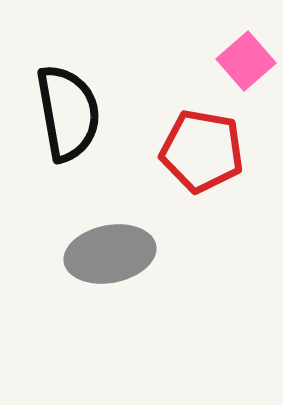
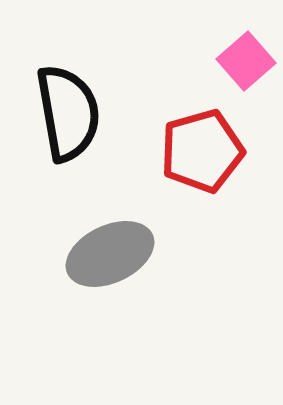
red pentagon: rotated 26 degrees counterclockwise
gray ellipse: rotated 14 degrees counterclockwise
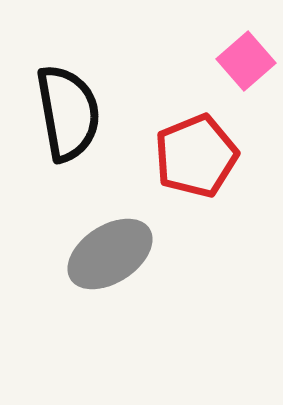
red pentagon: moved 6 px left, 5 px down; rotated 6 degrees counterclockwise
gray ellipse: rotated 8 degrees counterclockwise
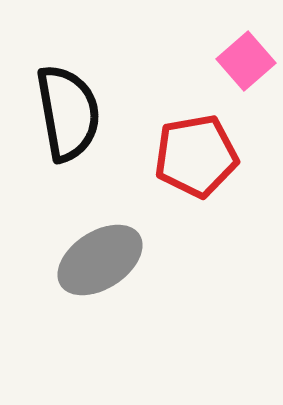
red pentagon: rotated 12 degrees clockwise
gray ellipse: moved 10 px left, 6 px down
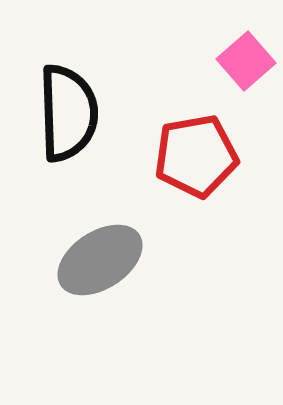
black semicircle: rotated 8 degrees clockwise
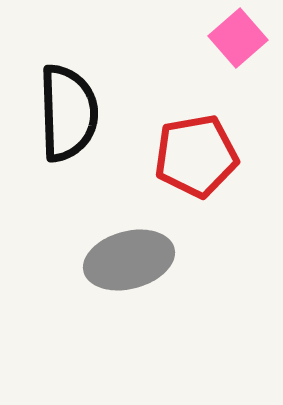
pink square: moved 8 px left, 23 px up
gray ellipse: moved 29 px right; rotated 18 degrees clockwise
